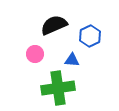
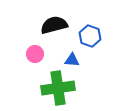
black semicircle: rotated 8 degrees clockwise
blue hexagon: rotated 15 degrees counterclockwise
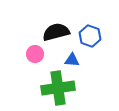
black semicircle: moved 2 px right, 7 px down
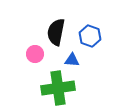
black semicircle: rotated 64 degrees counterclockwise
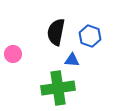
pink circle: moved 22 px left
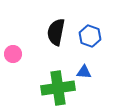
blue triangle: moved 12 px right, 12 px down
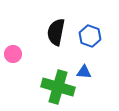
green cross: moved 1 px up; rotated 24 degrees clockwise
